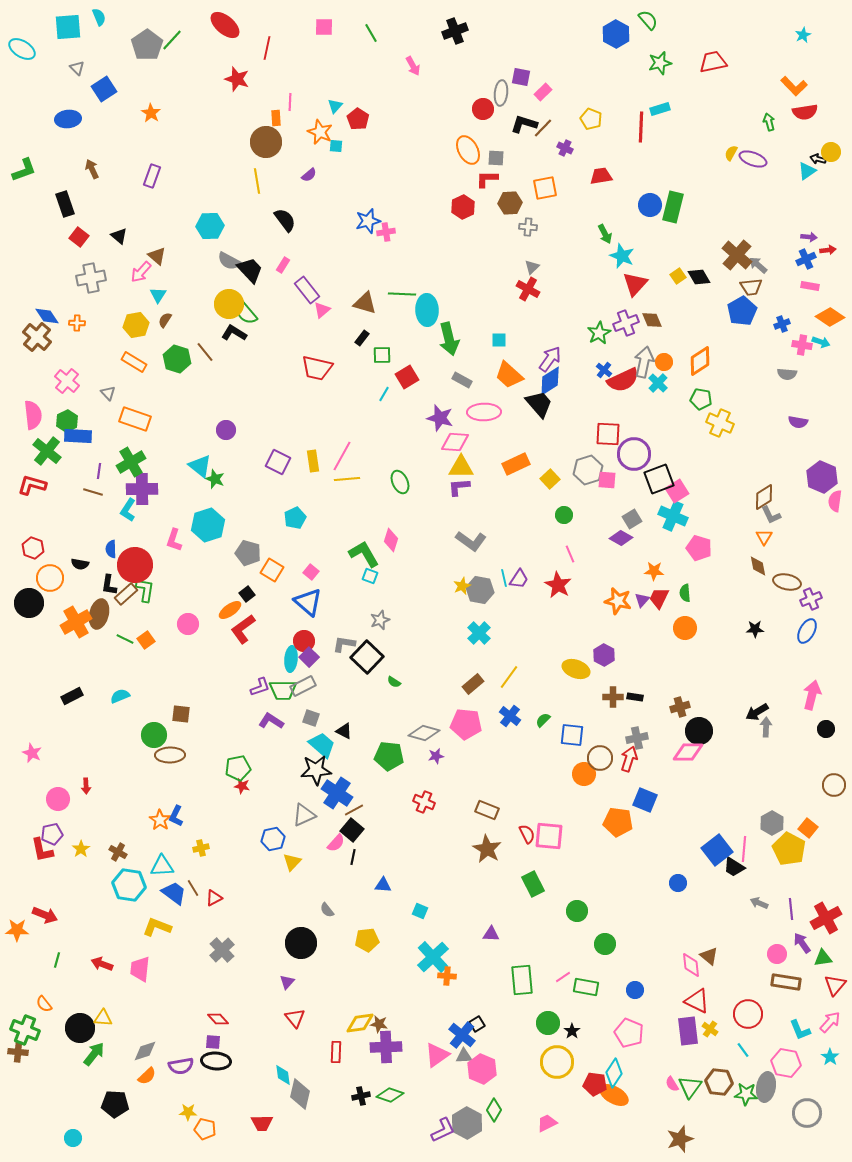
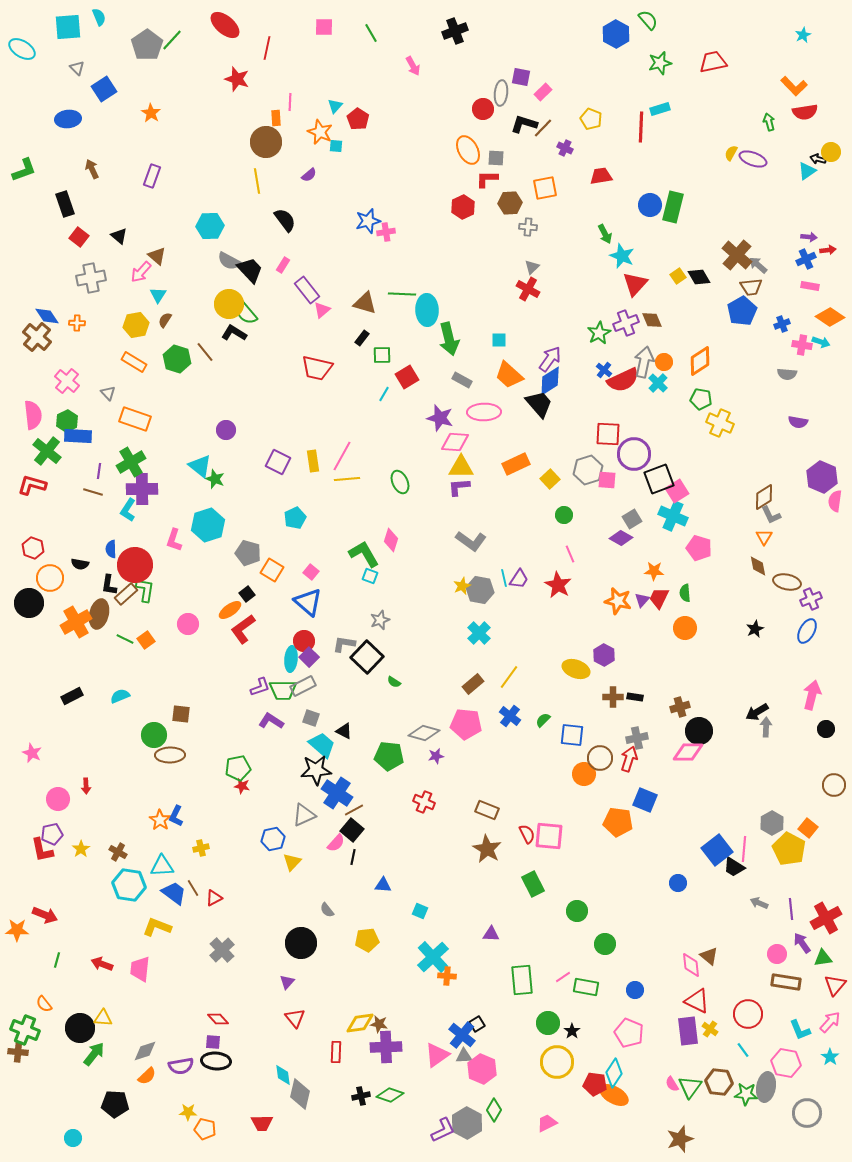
black star at (755, 629): rotated 24 degrees counterclockwise
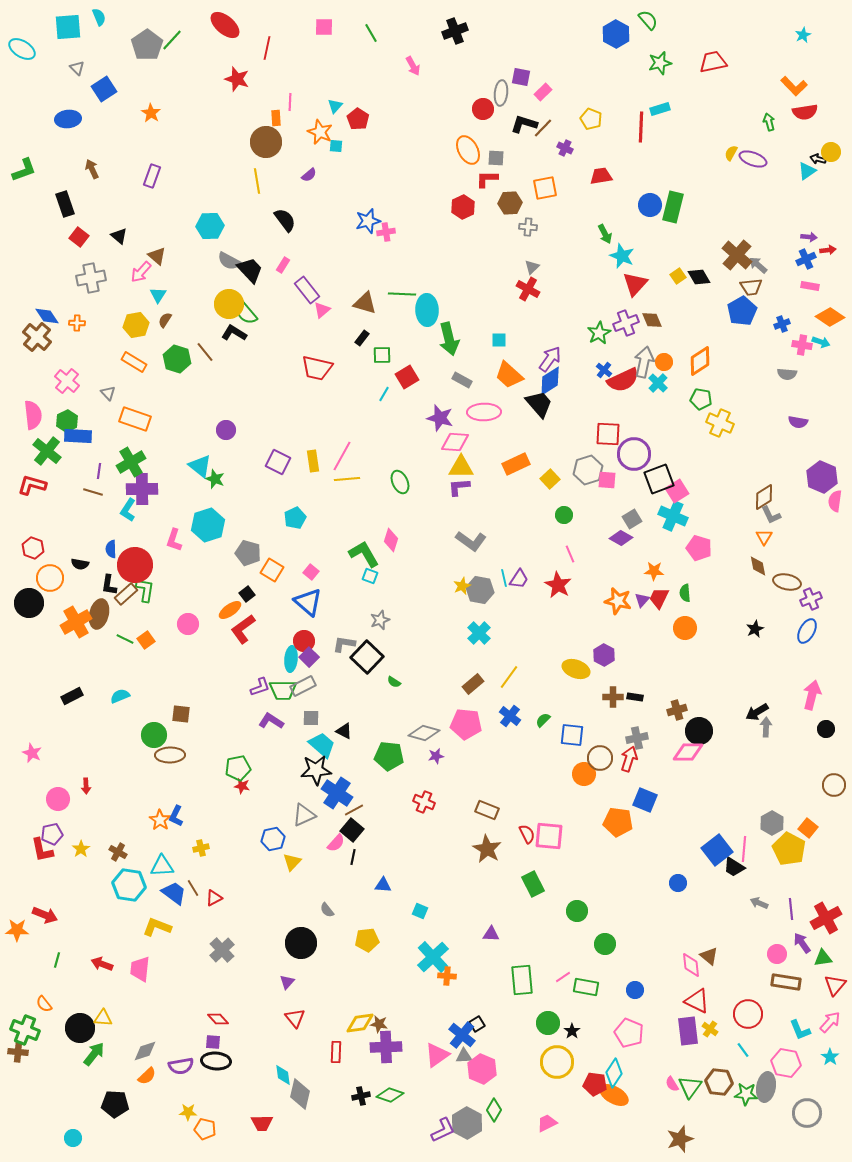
brown cross at (680, 707): moved 3 px left, 3 px down
gray square at (311, 718): rotated 18 degrees counterclockwise
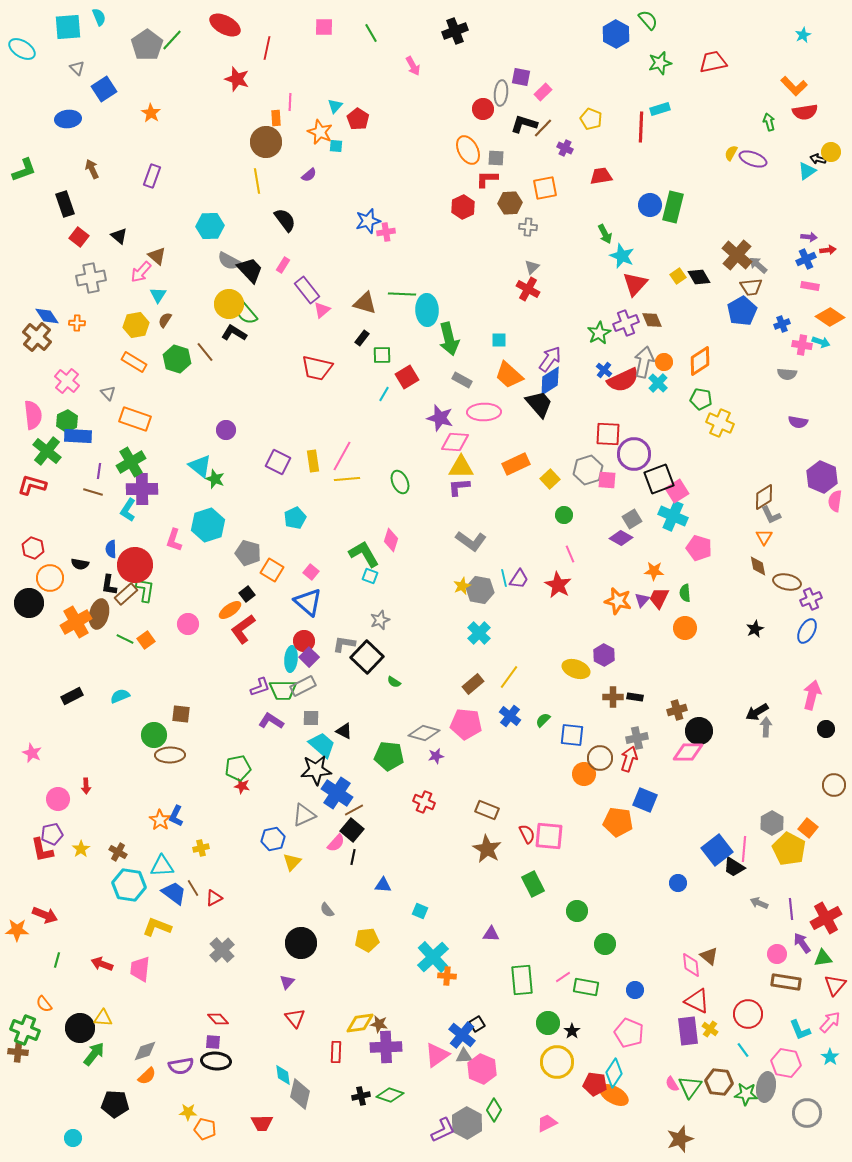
red ellipse at (225, 25): rotated 12 degrees counterclockwise
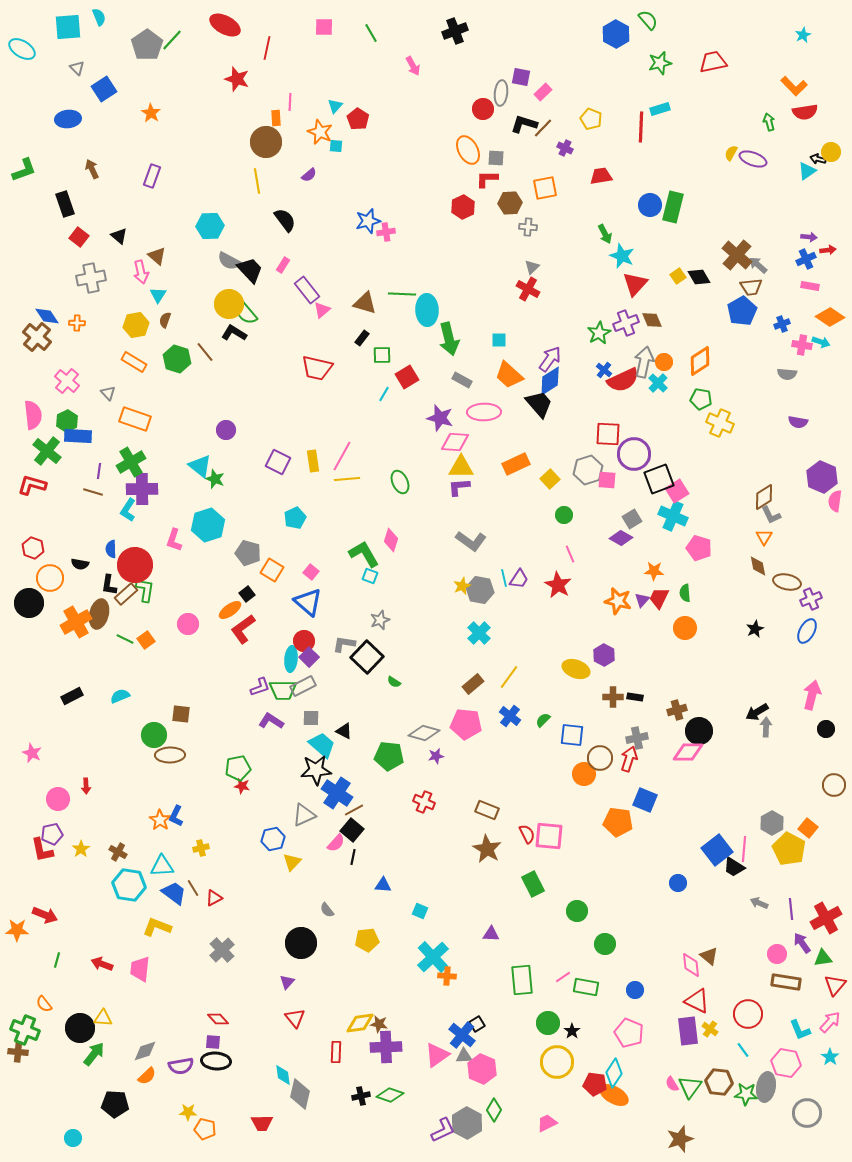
pink arrow at (141, 272): rotated 55 degrees counterclockwise
brown semicircle at (165, 320): rotated 14 degrees counterclockwise
